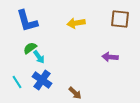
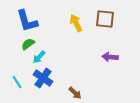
brown square: moved 15 px left
yellow arrow: rotated 72 degrees clockwise
green semicircle: moved 2 px left, 4 px up
cyan arrow: rotated 80 degrees clockwise
blue cross: moved 1 px right, 2 px up
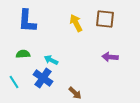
blue L-shape: rotated 20 degrees clockwise
green semicircle: moved 5 px left, 10 px down; rotated 32 degrees clockwise
cyan arrow: moved 12 px right, 3 px down; rotated 72 degrees clockwise
cyan line: moved 3 px left
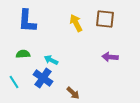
brown arrow: moved 2 px left
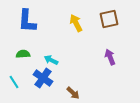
brown square: moved 4 px right; rotated 18 degrees counterclockwise
purple arrow: rotated 63 degrees clockwise
